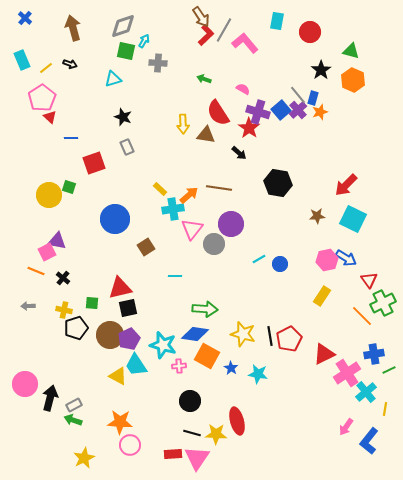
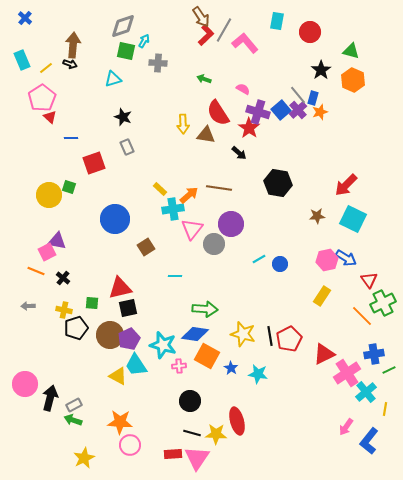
brown arrow at (73, 28): moved 17 px down; rotated 20 degrees clockwise
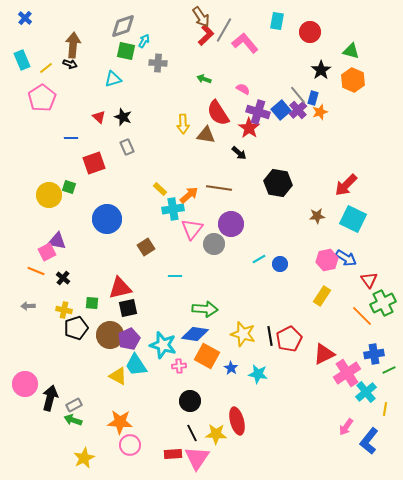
red triangle at (50, 117): moved 49 px right
blue circle at (115, 219): moved 8 px left
black line at (192, 433): rotated 48 degrees clockwise
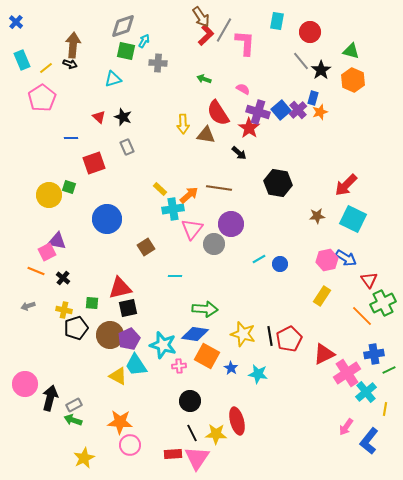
blue cross at (25, 18): moved 9 px left, 4 px down
pink L-shape at (245, 43): rotated 44 degrees clockwise
gray line at (298, 95): moved 3 px right, 34 px up
gray arrow at (28, 306): rotated 16 degrees counterclockwise
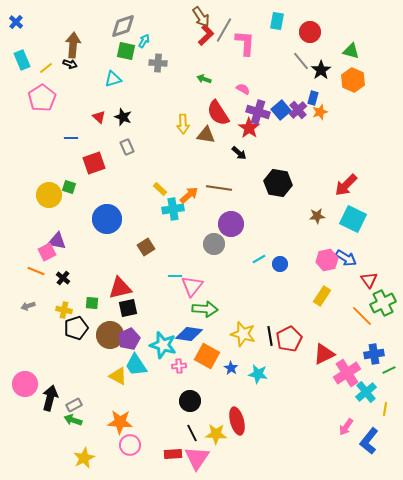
pink triangle at (192, 229): moved 57 px down
blue diamond at (195, 334): moved 6 px left
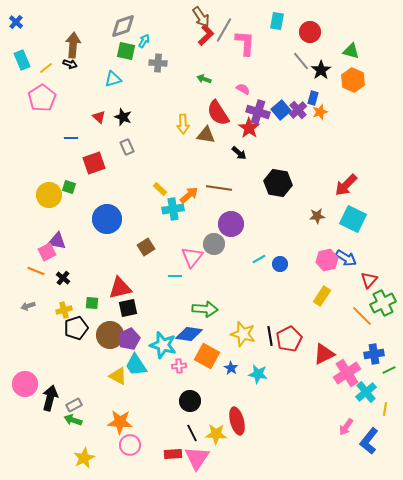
red triangle at (369, 280): rotated 18 degrees clockwise
pink triangle at (192, 286): moved 29 px up
yellow cross at (64, 310): rotated 28 degrees counterclockwise
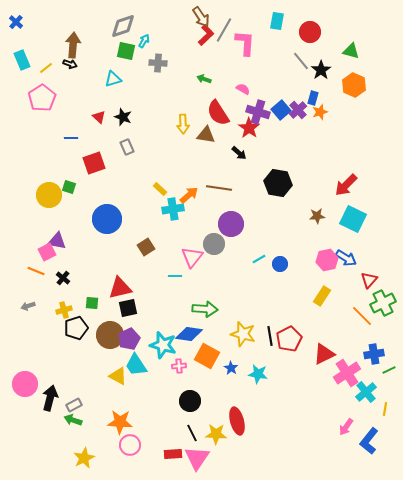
orange hexagon at (353, 80): moved 1 px right, 5 px down
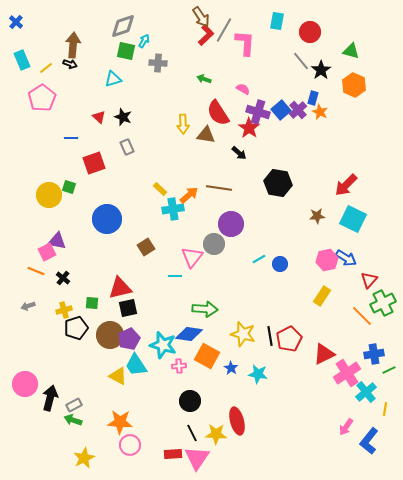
orange star at (320, 112): rotated 28 degrees counterclockwise
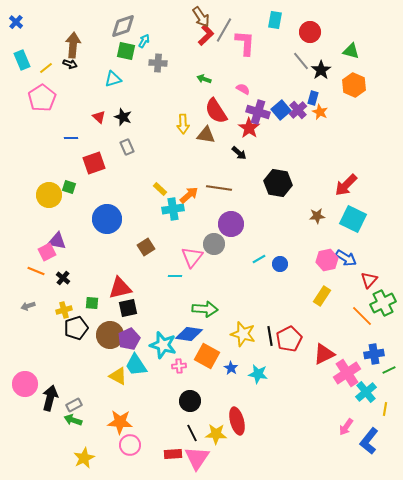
cyan rectangle at (277, 21): moved 2 px left, 1 px up
red semicircle at (218, 113): moved 2 px left, 2 px up
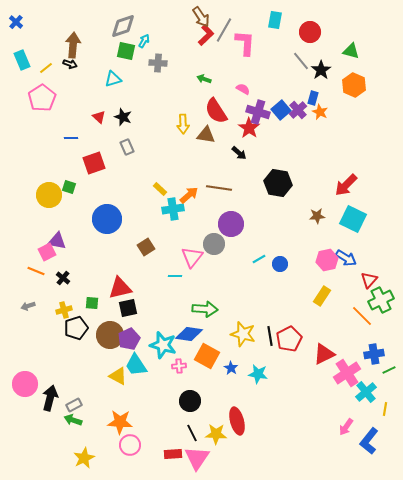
green cross at (383, 303): moved 2 px left, 3 px up
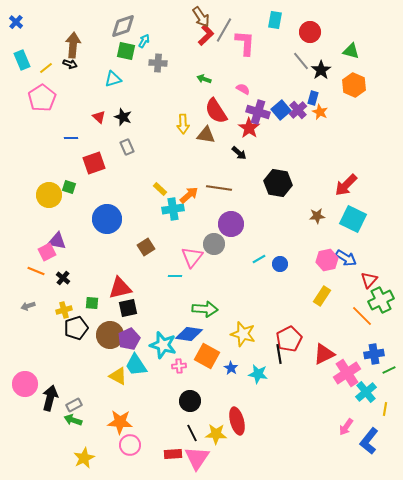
black line at (270, 336): moved 9 px right, 18 px down
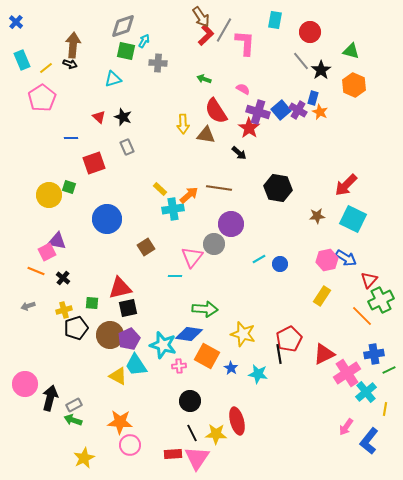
purple cross at (298, 110): rotated 18 degrees counterclockwise
black hexagon at (278, 183): moved 5 px down
